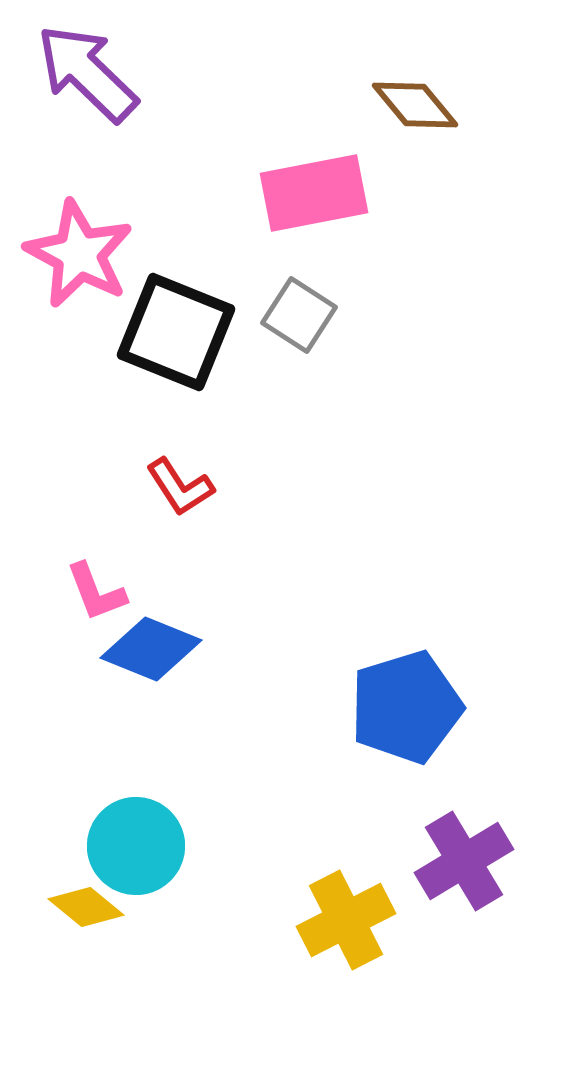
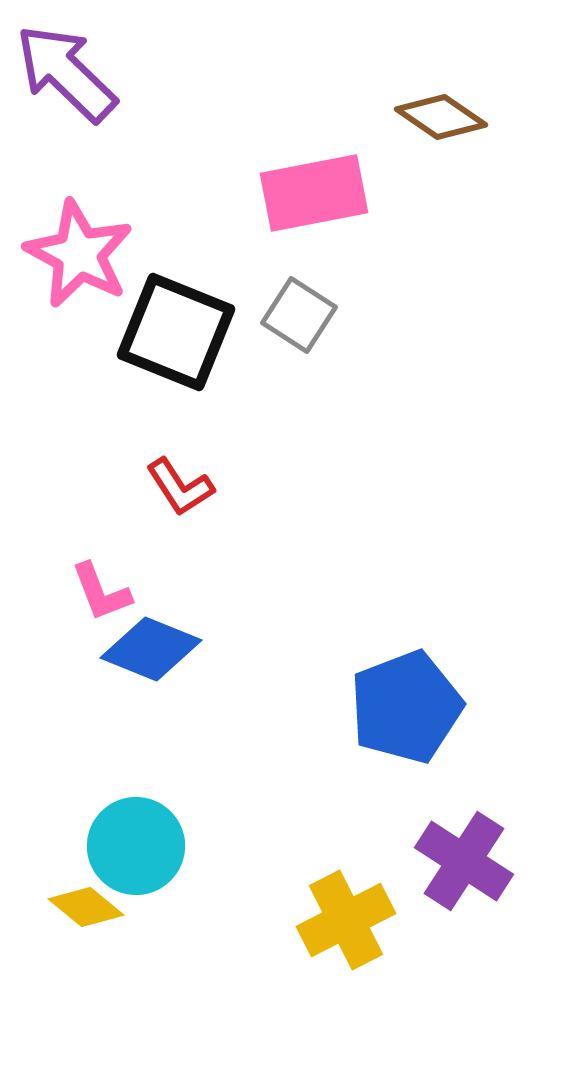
purple arrow: moved 21 px left
brown diamond: moved 26 px right, 12 px down; rotated 16 degrees counterclockwise
pink L-shape: moved 5 px right
blue pentagon: rotated 4 degrees counterclockwise
purple cross: rotated 26 degrees counterclockwise
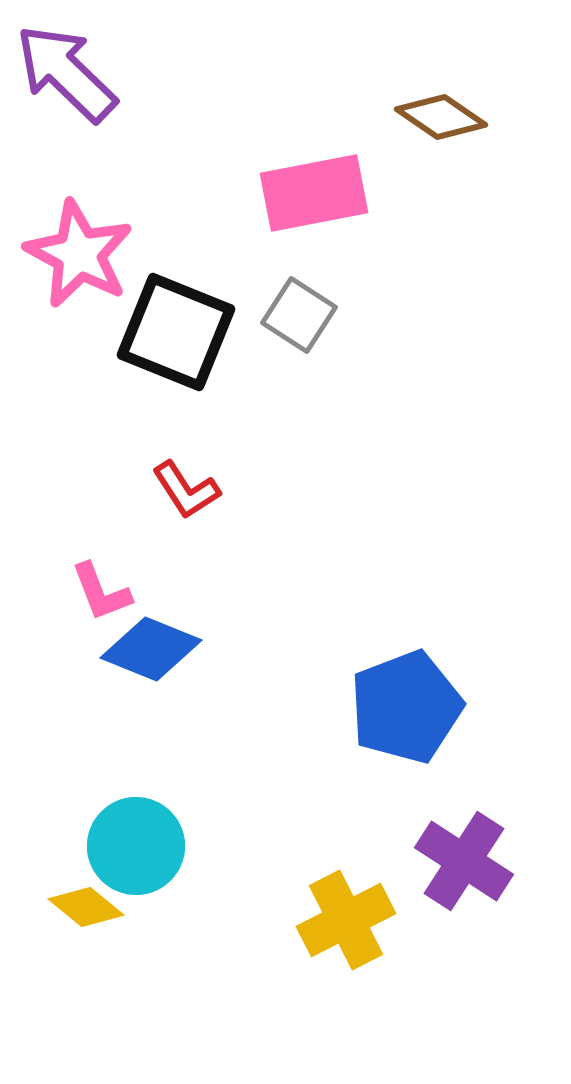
red L-shape: moved 6 px right, 3 px down
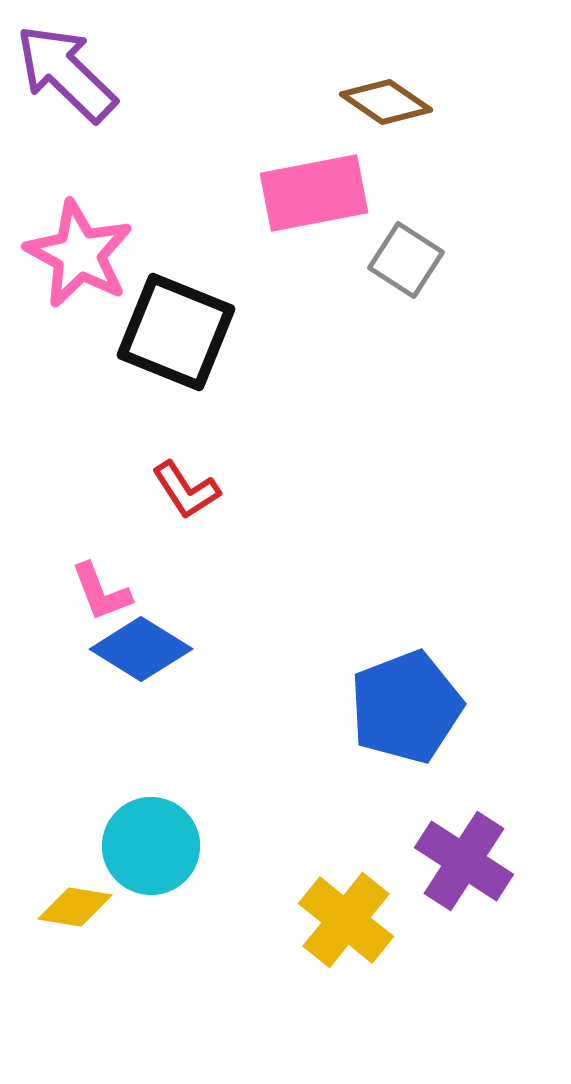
brown diamond: moved 55 px left, 15 px up
gray square: moved 107 px right, 55 px up
blue diamond: moved 10 px left; rotated 10 degrees clockwise
cyan circle: moved 15 px right
yellow diamond: moved 11 px left; rotated 30 degrees counterclockwise
yellow cross: rotated 24 degrees counterclockwise
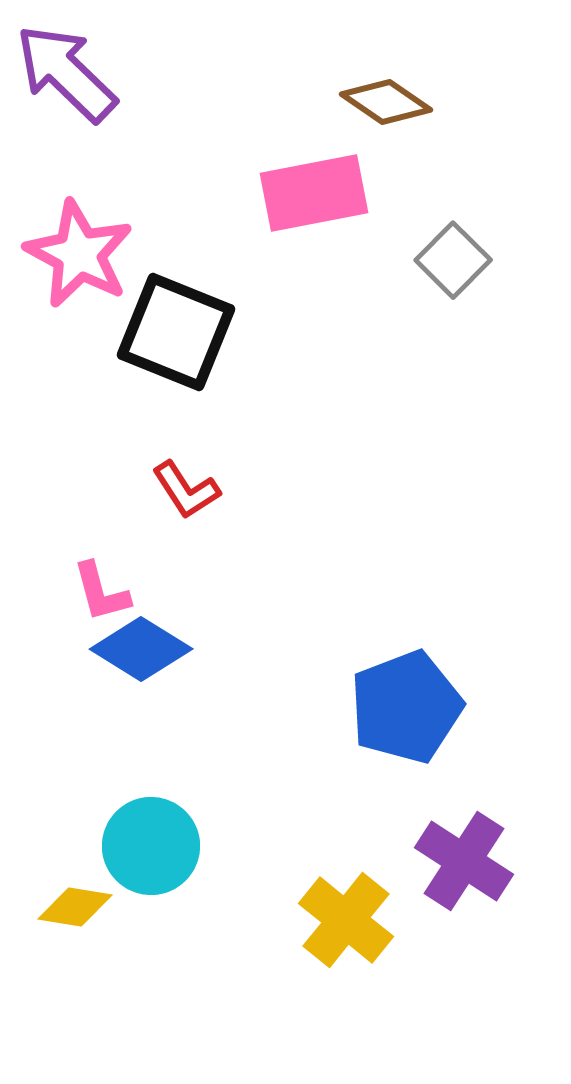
gray square: moved 47 px right; rotated 12 degrees clockwise
pink L-shape: rotated 6 degrees clockwise
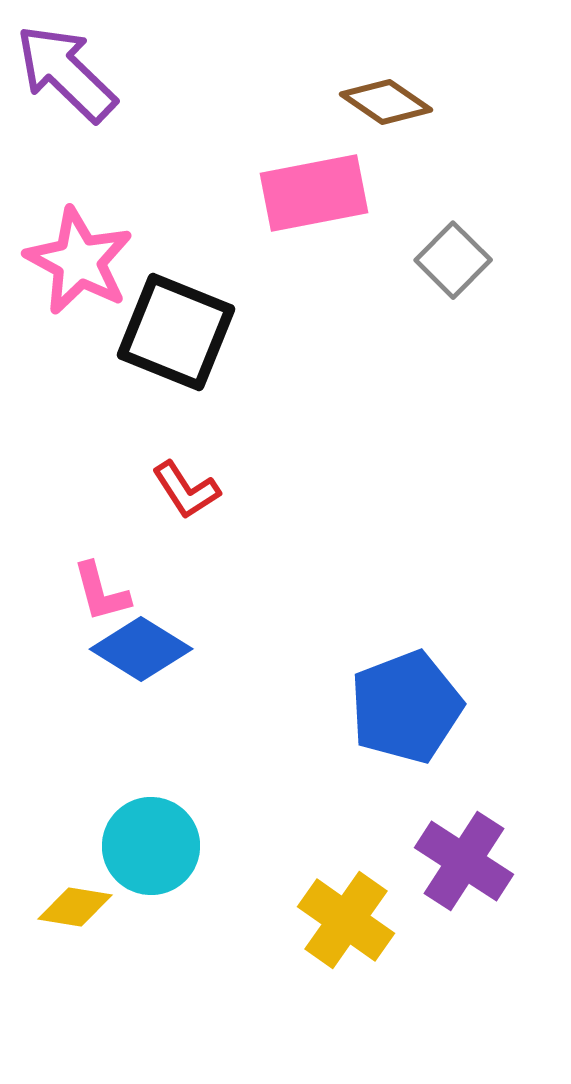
pink star: moved 7 px down
yellow cross: rotated 4 degrees counterclockwise
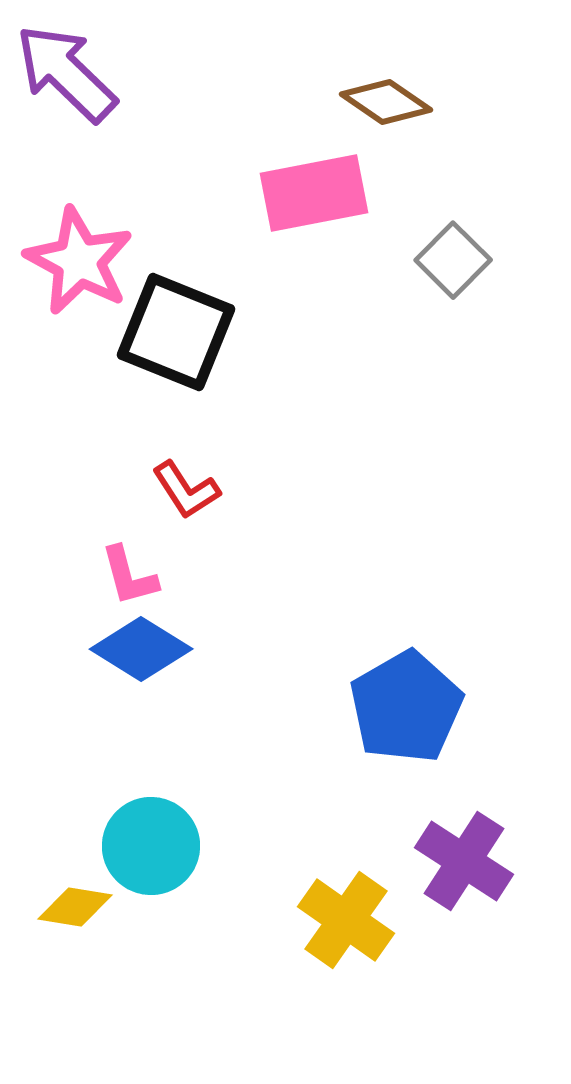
pink L-shape: moved 28 px right, 16 px up
blue pentagon: rotated 9 degrees counterclockwise
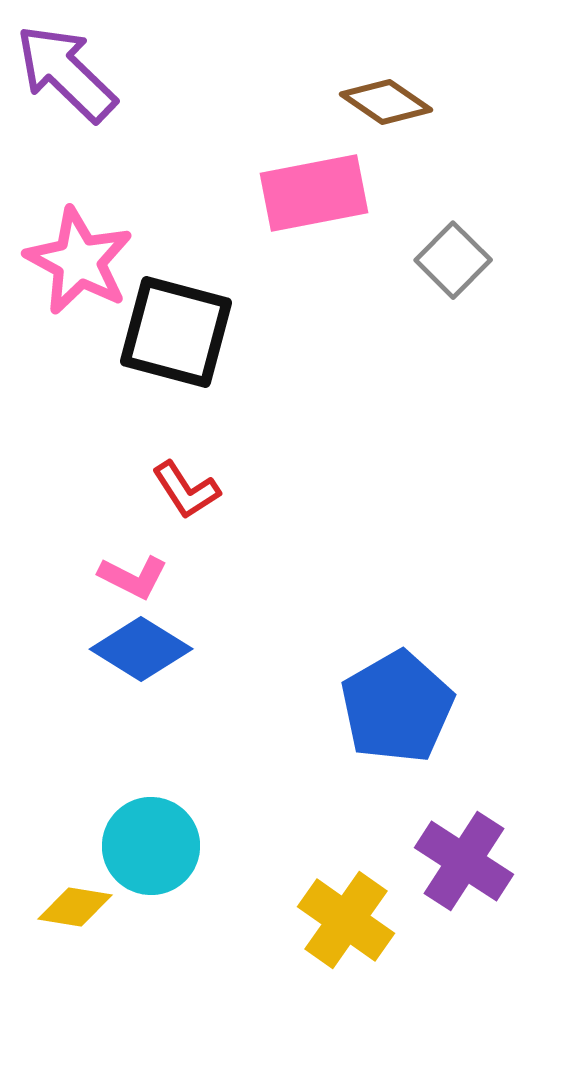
black square: rotated 7 degrees counterclockwise
pink L-shape: moved 4 px right, 1 px down; rotated 48 degrees counterclockwise
blue pentagon: moved 9 px left
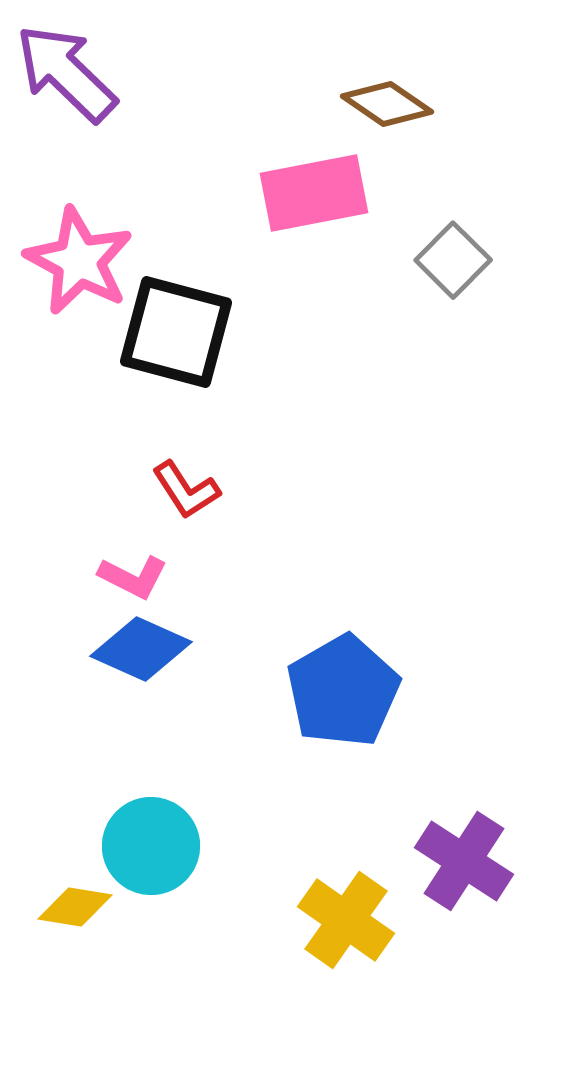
brown diamond: moved 1 px right, 2 px down
blue diamond: rotated 8 degrees counterclockwise
blue pentagon: moved 54 px left, 16 px up
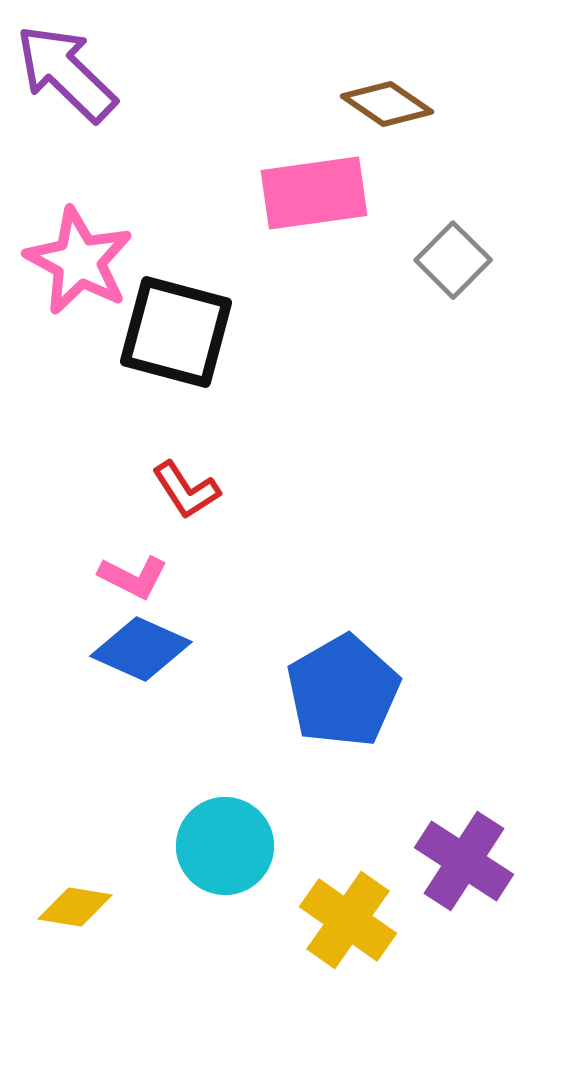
pink rectangle: rotated 3 degrees clockwise
cyan circle: moved 74 px right
yellow cross: moved 2 px right
